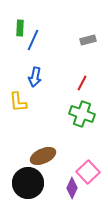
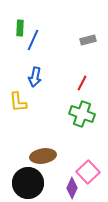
brown ellipse: rotated 15 degrees clockwise
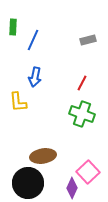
green rectangle: moved 7 px left, 1 px up
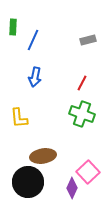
yellow L-shape: moved 1 px right, 16 px down
black circle: moved 1 px up
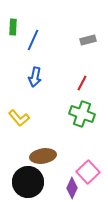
yellow L-shape: rotated 35 degrees counterclockwise
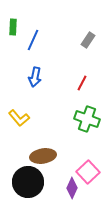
gray rectangle: rotated 42 degrees counterclockwise
green cross: moved 5 px right, 5 px down
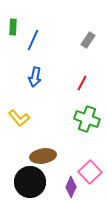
pink square: moved 2 px right
black circle: moved 2 px right
purple diamond: moved 1 px left, 1 px up
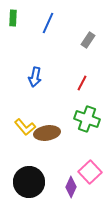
green rectangle: moved 9 px up
blue line: moved 15 px right, 17 px up
yellow L-shape: moved 6 px right, 9 px down
brown ellipse: moved 4 px right, 23 px up
black circle: moved 1 px left
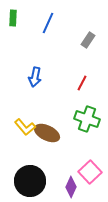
brown ellipse: rotated 35 degrees clockwise
black circle: moved 1 px right, 1 px up
